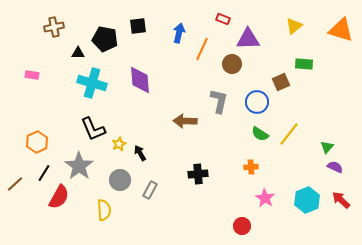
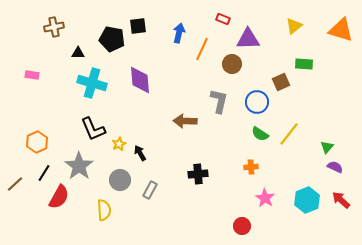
black pentagon: moved 7 px right
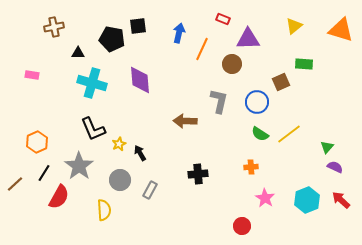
yellow line: rotated 15 degrees clockwise
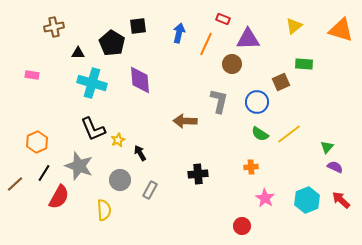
black pentagon: moved 4 px down; rotated 20 degrees clockwise
orange line: moved 4 px right, 5 px up
yellow star: moved 1 px left, 4 px up
gray star: rotated 16 degrees counterclockwise
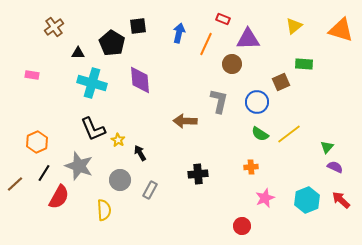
brown cross: rotated 24 degrees counterclockwise
yellow star: rotated 16 degrees counterclockwise
pink star: rotated 18 degrees clockwise
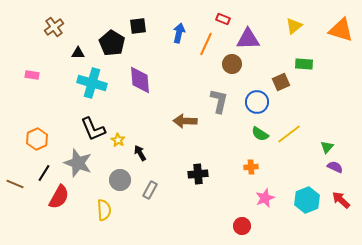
orange hexagon: moved 3 px up
gray star: moved 1 px left, 3 px up
brown line: rotated 66 degrees clockwise
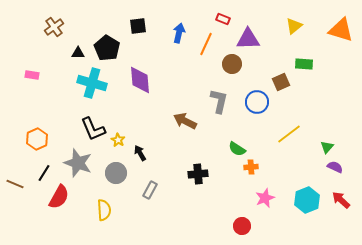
black pentagon: moved 5 px left, 5 px down
brown arrow: rotated 25 degrees clockwise
green semicircle: moved 23 px left, 15 px down
gray circle: moved 4 px left, 7 px up
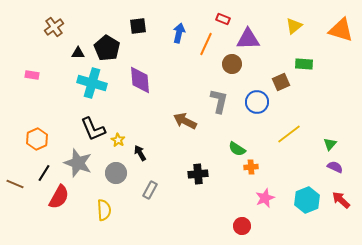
green triangle: moved 3 px right, 3 px up
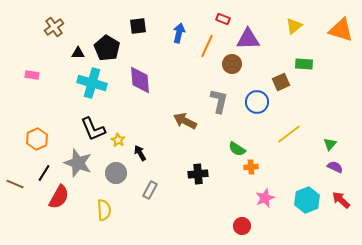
orange line: moved 1 px right, 2 px down
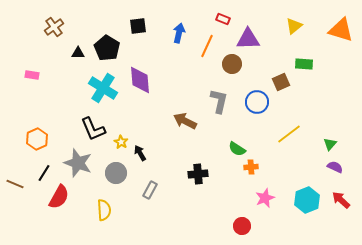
cyan cross: moved 11 px right, 5 px down; rotated 16 degrees clockwise
yellow star: moved 3 px right, 2 px down
